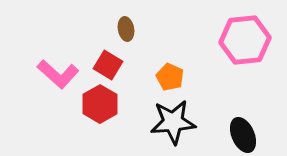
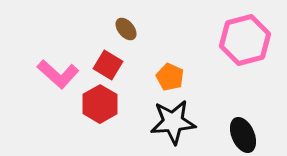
brown ellipse: rotated 30 degrees counterclockwise
pink hexagon: rotated 9 degrees counterclockwise
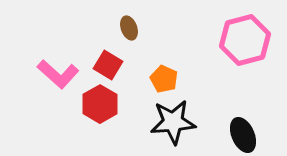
brown ellipse: moved 3 px right, 1 px up; rotated 20 degrees clockwise
orange pentagon: moved 6 px left, 2 px down
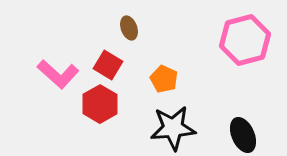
black star: moved 6 px down
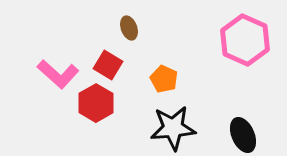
pink hexagon: rotated 21 degrees counterclockwise
red hexagon: moved 4 px left, 1 px up
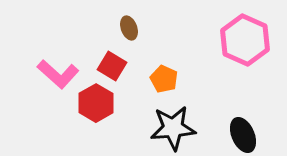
red square: moved 4 px right, 1 px down
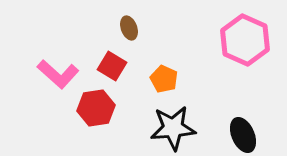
red hexagon: moved 5 px down; rotated 21 degrees clockwise
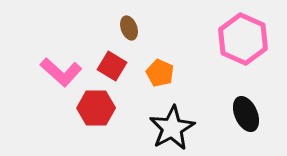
pink hexagon: moved 2 px left, 1 px up
pink L-shape: moved 3 px right, 2 px up
orange pentagon: moved 4 px left, 6 px up
red hexagon: rotated 9 degrees clockwise
black star: moved 1 px left; rotated 24 degrees counterclockwise
black ellipse: moved 3 px right, 21 px up
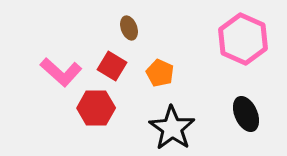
black star: rotated 9 degrees counterclockwise
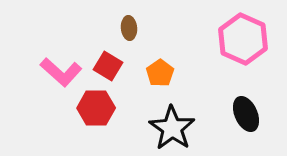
brown ellipse: rotated 15 degrees clockwise
red square: moved 4 px left
orange pentagon: rotated 12 degrees clockwise
